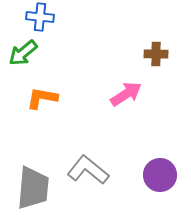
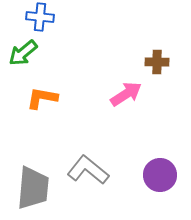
brown cross: moved 1 px right, 8 px down
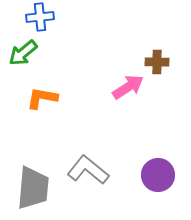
blue cross: rotated 12 degrees counterclockwise
pink arrow: moved 2 px right, 7 px up
purple circle: moved 2 px left
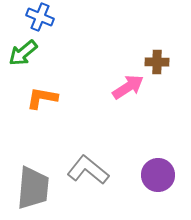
blue cross: rotated 28 degrees clockwise
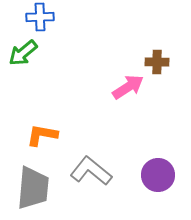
blue cross: rotated 24 degrees counterclockwise
orange L-shape: moved 37 px down
gray L-shape: moved 3 px right, 1 px down
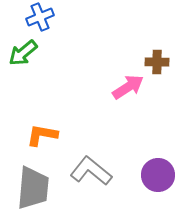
blue cross: rotated 20 degrees counterclockwise
